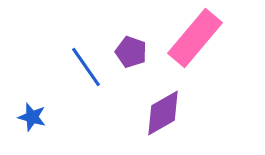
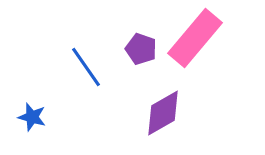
purple pentagon: moved 10 px right, 3 px up
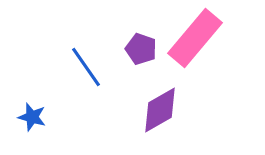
purple diamond: moved 3 px left, 3 px up
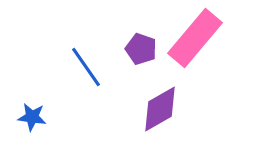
purple diamond: moved 1 px up
blue star: rotated 8 degrees counterclockwise
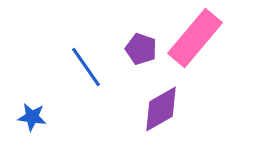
purple diamond: moved 1 px right
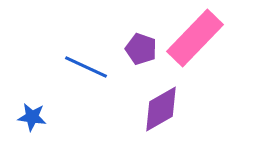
pink rectangle: rotated 4 degrees clockwise
blue line: rotated 30 degrees counterclockwise
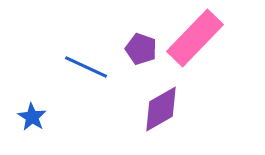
blue star: rotated 24 degrees clockwise
